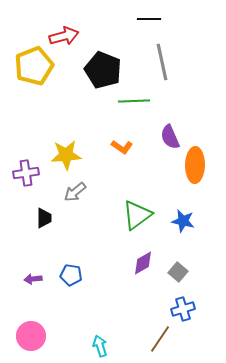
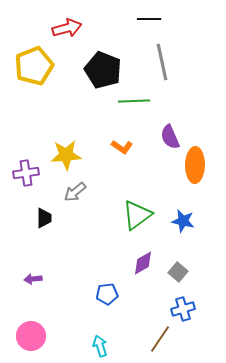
red arrow: moved 3 px right, 8 px up
blue pentagon: moved 36 px right, 19 px down; rotated 15 degrees counterclockwise
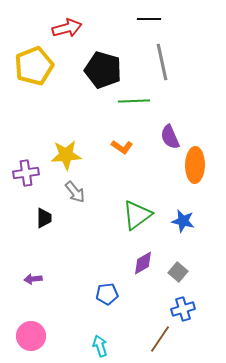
black pentagon: rotated 6 degrees counterclockwise
gray arrow: rotated 90 degrees counterclockwise
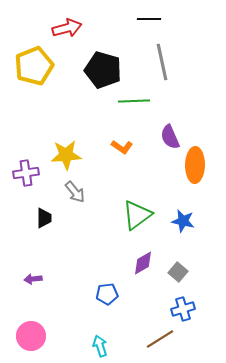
brown line: rotated 24 degrees clockwise
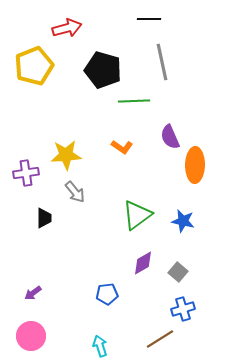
purple arrow: moved 14 px down; rotated 30 degrees counterclockwise
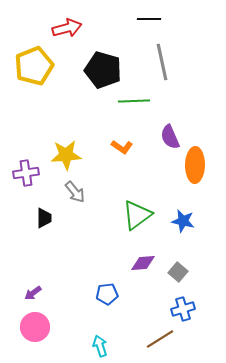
purple diamond: rotated 25 degrees clockwise
pink circle: moved 4 px right, 9 px up
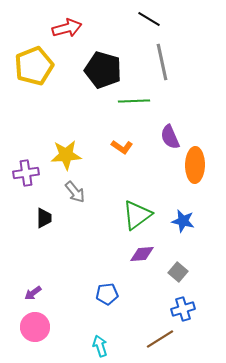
black line: rotated 30 degrees clockwise
purple diamond: moved 1 px left, 9 px up
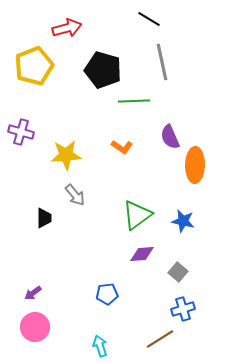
purple cross: moved 5 px left, 41 px up; rotated 25 degrees clockwise
gray arrow: moved 3 px down
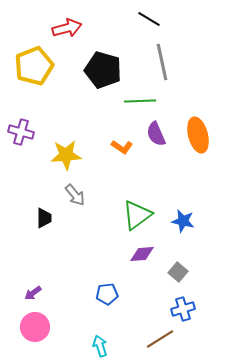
green line: moved 6 px right
purple semicircle: moved 14 px left, 3 px up
orange ellipse: moved 3 px right, 30 px up; rotated 16 degrees counterclockwise
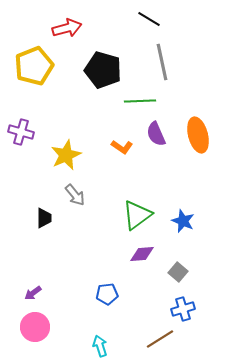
yellow star: rotated 20 degrees counterclockwise
blue star: rotated 10 degrees clockwise
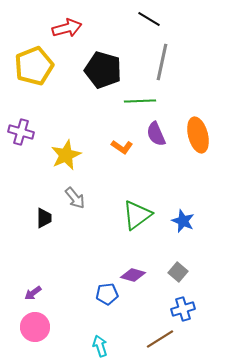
gray line: rotated 24 degrees clockwise
gray arrow: moved 3 px down
purple diamond: moved 9 px left, 21 px down; rotated 20 degrees clockwise
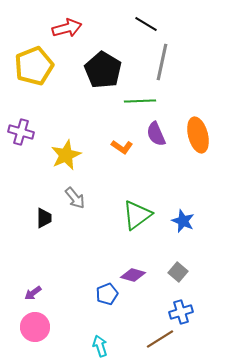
black line: moved 3 px left, 5 px down
black pentagon: rotated 15 degrees clockwise
blue pentagon: rotated 15 degrees counterclockwise
blue cross: moved 2 px left, 3 px down
